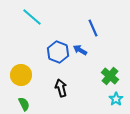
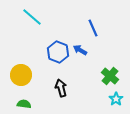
green semicircle: rotated 56 degrees counterclockwise
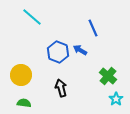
green cross: moved 2 px left
green semicircle: moved 1 px up
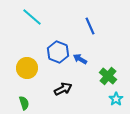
blue line: moved 3 px left, 2 px up
blue arrow: moved 9 px down
yellow circle: moved 6 px right, 7 px up
black arrow: moved 2 px right, 1 px down; rotated 78 degrees clockwise
green semicircle: rotated 64 degrees clockwise
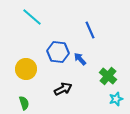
blue line: moved 4 px down
blue hexagon: rotated 15 degrees counterclockwise
blue arrow: rotated 16 degrees clockwise
yellow circle: moved 1 px left, 1 px down
cyan star: rotated 16 degrees clockwise
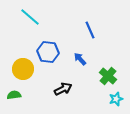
cyan line: moved 2 px left
blue hexagon: moved 10 px left
yellow circle: moved 3 px left
green semicircle: moved 10 px left, 8 px up; rotated 80 degrees counterclockwise
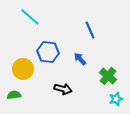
black arrow: rotated 42 degrees clockwise
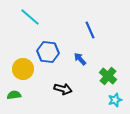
cyan star: moved 1 px left, 1 px down
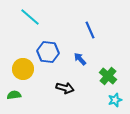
black arrow: moved 2 px right, 1 px up
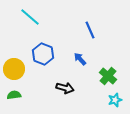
blue hexagon: moved 5 px left, 2 px down; rotated 15 degrees clockwise
yellow circle: moved 9 px left
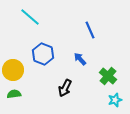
yellow circle: moved 1 px left, 1 px down
black arrow: rotated 102 degrees clockwise
green semicircle: moved 1 px up
